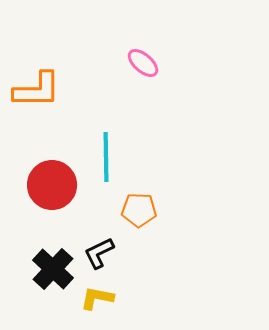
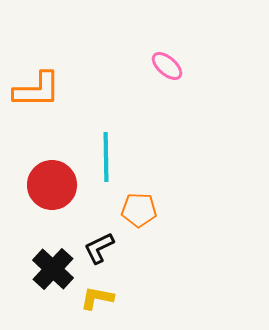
pink ellipse: moved 24 px right, 3 px down
black L-shape: moved 5 px up
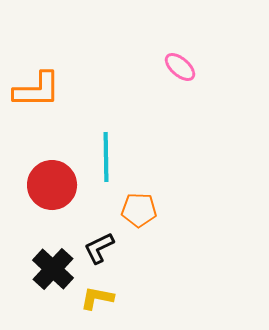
pink ellipse: moved 13 px right, 1 px down
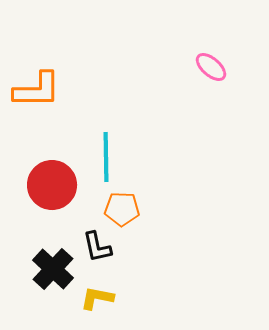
pink ellipse: moved 31 px right
orange pentagon: moved 17 px left, 1 px up
black L-shape: moved 2 px left, 1 px up; rotated 76 degrees counterclockwise
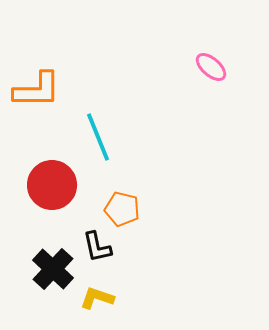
cyan line: moved 8 px left, 20 px up; rotated 21 degrees counterclockwise
orange pentagon: rotated 12 degrees clockwise
yellow L-shape: rotated 8 degrees clockwise
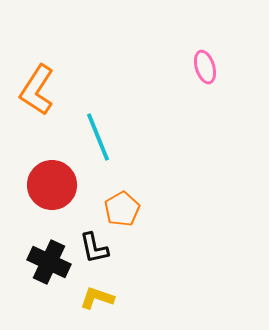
pink ellipse: moved 6 px left; rotated 32 degrees clockwise
orange L-shape: rotated 123 degrees clockwise
orange pentagon: rotated 28 degrees clockwise
black L-shape: moved 3 px left, 1 px down
black cross: moved 4 px left, 7 px up; rotated 18 degrees counterclockwise
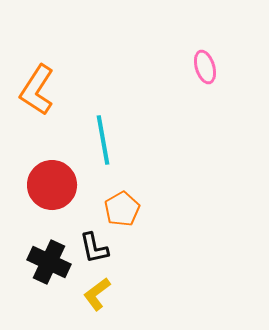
cyan line: moved 5 px right, 3 px down; rotated 12 degrees clockwise
yellow L-shape: moved 4 px up; rotated 56 degrees counterclockwise
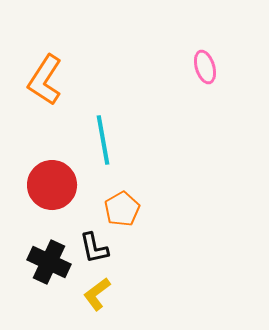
orange L-shape: moved 8 px right, 10 px up
